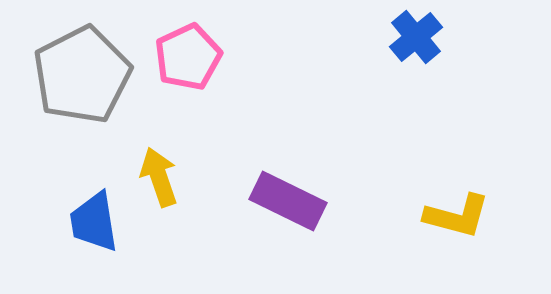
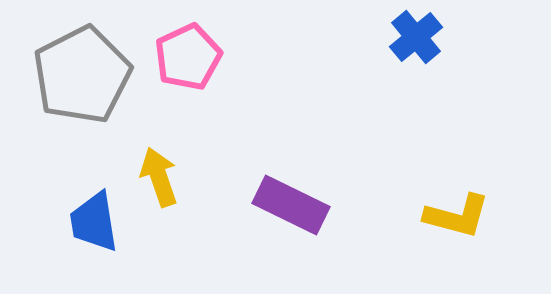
purple rectangle: moved 3 px right, 4 px down
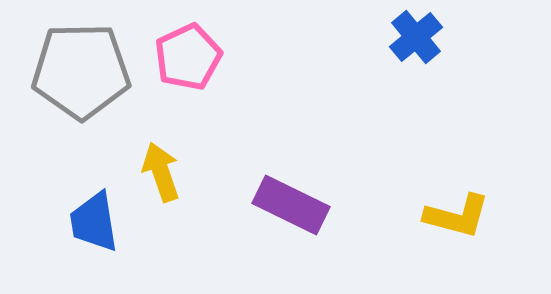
gray pentagon: moved 1 px left, 4 px up; rotated 26 degrees clockwise
yellow arrow: moved 2 px right, 5 px up
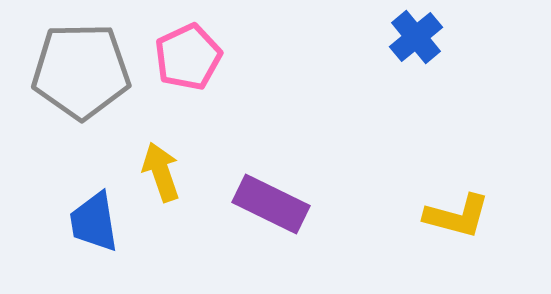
purple rectangle: moved 20 px left, 1 px up
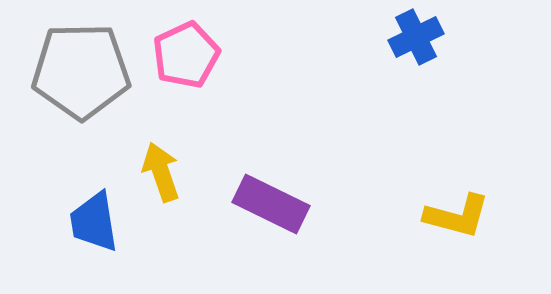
blue cross: rotated 14 degrees clockwise
pink pentagon: moved 2 px left, 2 px up
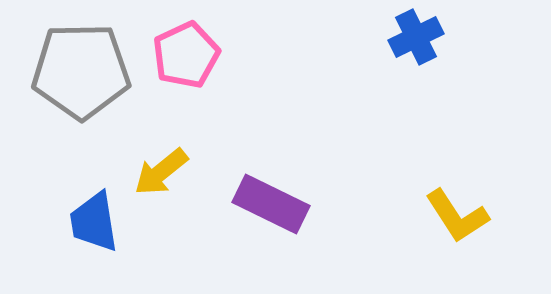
yellow arrow: rotated 110 degrees counterclockwise
yellow L-shape: rotated 42 degrees clockwise
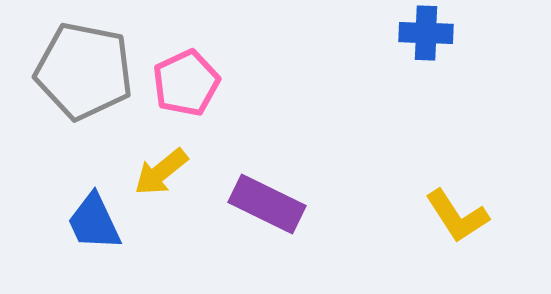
blue cross: moved 10 px right, 4 px up; rotated 28 degrees clockwise
pink pentagon: moved 28 px down
gray pentagon: moved 3 px right; rotated 12 degrees clockwise
purple rectangle: moved 4 px left
blue trapezoid: rotated 16 degrees counterclockwise
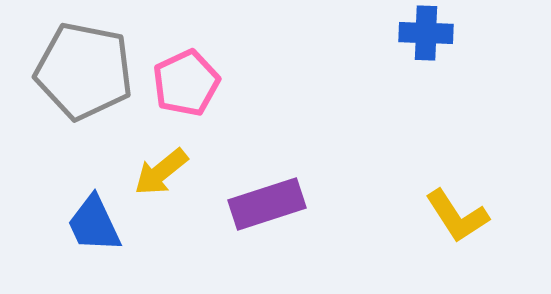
purple rectangle: rotated 44 degrees counterclockwise
blue trapezoid: moved 2 px down
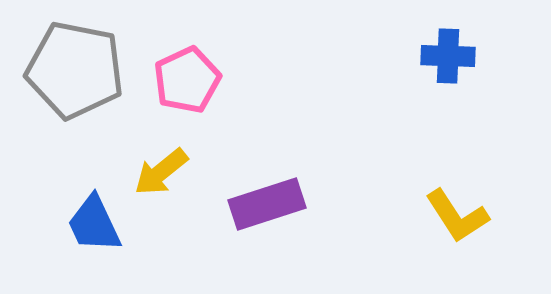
blue cross: moved 22 px right, 23 px down
gray pentagon: moved 9 px left, 1 px up
pink pentagon: moved 1 px right, 3 px up
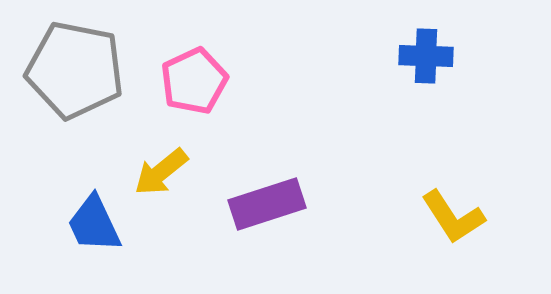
blue cross: moved 22 px left
pink pentagon: moved 7 px right, 1 px down
yellow L-shape: moved 4 px left, 1 px down
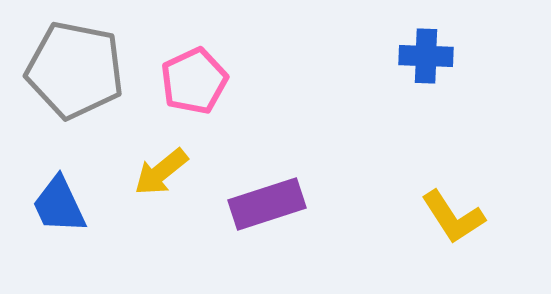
blue trapezoid: moved 35 px left, 19 px up
